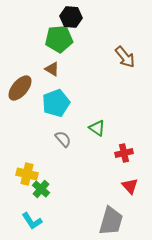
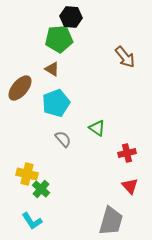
red cross: moved 3 px right
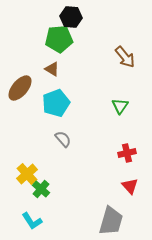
green triangle: moved 23 px right, 22 px up; rotated 30 degrees clockwise
yellow cross: rotated 35 degrees clockwise
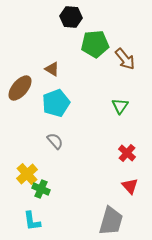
green pentagon: moved 36 px right, 5 px down
brown arrow: moved 2 px down
gray semicircle: moved 8 px left, 2 px down
red cross: rotated 36 degrees counterclockwise
green cross: rotated 18 degrees counterclockwise
cyan L-shape: rotated 25 degrees clockwise
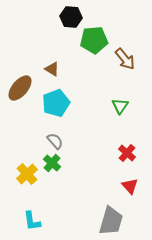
green pentagon: moved 1 px left, 4 px up
green cross: moved 11 px right, 26 px up; rotated 18 degrees clockwise
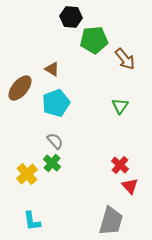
red cross: moved 7 px left, 12 px down
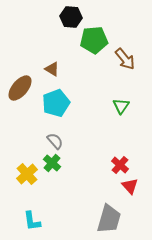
green triangle: moved 1 px right
gray trapezoid: moved 2 px left, 2 px up
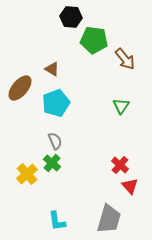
green pentagon: rotated 12 degrees clockwise
gray semicircle: rotated 18 degrees clockwise
cyan L-shape: moved 25 px right
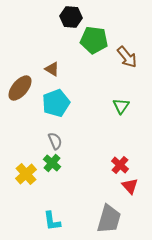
brown arrow: moved 2 px right, 2 px up
yellow cross: moved 1 px left
cyan L-shape: moved 5 px left
